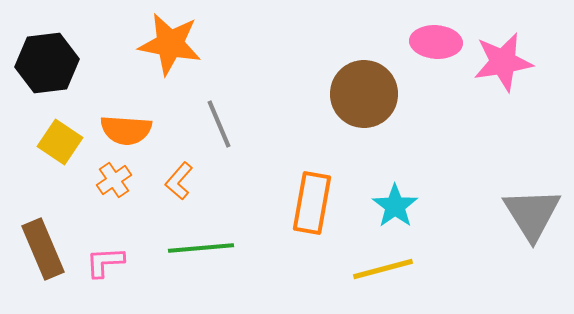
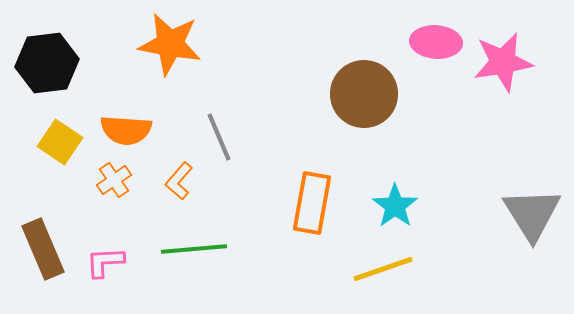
gray line: moved 13 px down
green line: moved 7 px left, 1 px down
yellow line: rotated 4 degrees counterclockwise
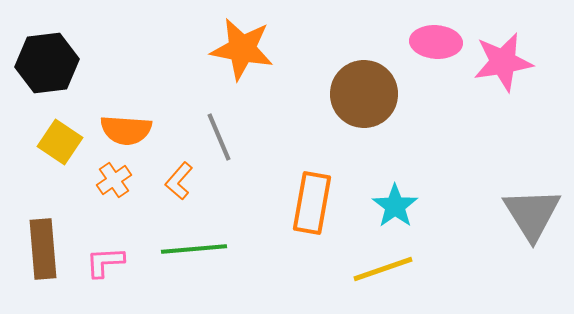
orange star: moved 72 px right, 5 px down
brown rectangle: rotated 18 degrees clockwise
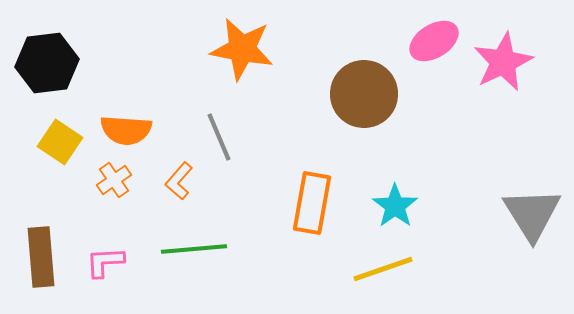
pink ellipse: moved 2 px left, 1 px up; rotated 36 degrees counterclockwise
pink star: rotated 16 degrees counterclockwise
brown rectangle: moved 2 px left, 8 px down
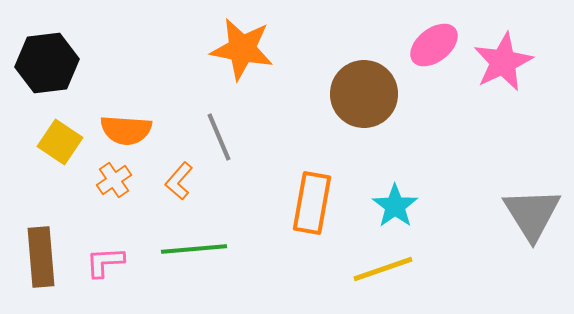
pink ellipse: moved 4 px down; rotated 6 degrees counterclockwise
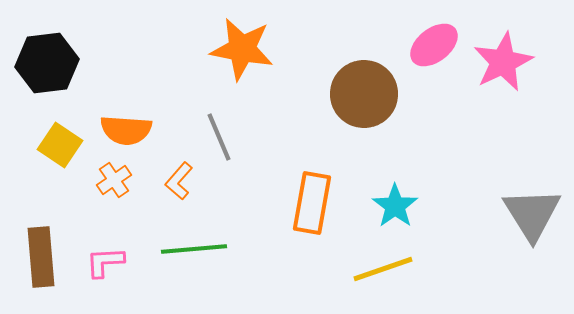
yellow square: moved 3 px down
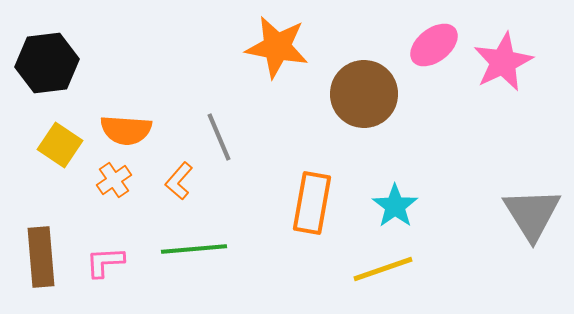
orange star: moved 35 px right, 2 px up
